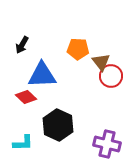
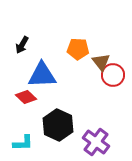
red circle: moved 2 px right, 1 px up
purple cross: moved 11 px left, 2 px up; rotated 24 degrees clockwise
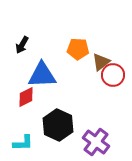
brown triangle: rotated 30 degrees clockwise
red diamond: rotated 70 degrees counterclockwise
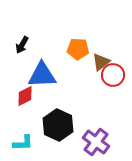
red diamond: moved 1 px left, 1 px up
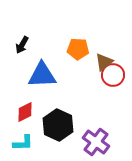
brown triangle: moved 3 px right
red diamond: moved 16 px down
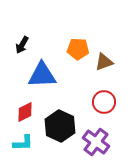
brown triangle: rotated 18 degrees clockwise
red circle: moved 9 px left, 27 px down
black hexagon: moved 2 px right, 1 px down
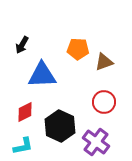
cyan L-shape: moved 3 px down; rotated 10 degrees counterclockwise
